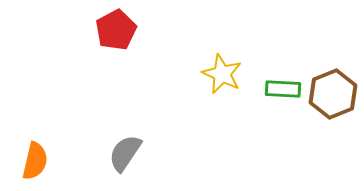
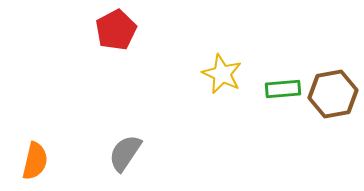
green rectangle: rotated 8 degrees counterclockwise
brown hexagon: rotated 12 degrees clockwise
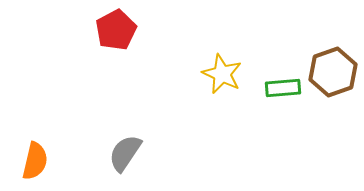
green rectangle: moved 1 px up
brown hexagon: moved 22 px up; rotated 9 degrees counterclockwise
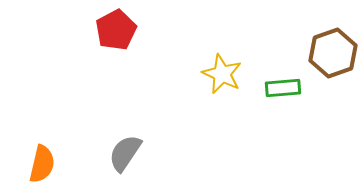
brown hexagon: moved 19 px up
orange semicircle: moved 7 px right, 3 px down
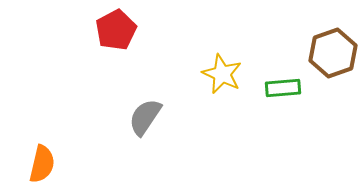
gray semicircle: moved 20 px right, 36 px up
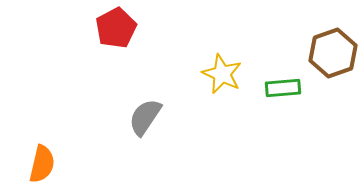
red pentagon: moved 2 px up
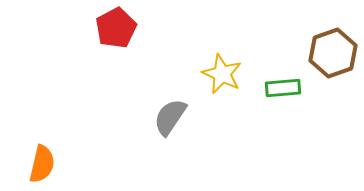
gray semicircle: moved 25 px right
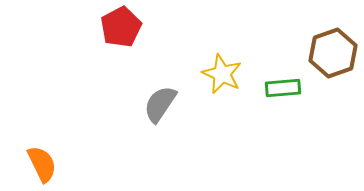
red pentagon: moved 5 px right, 1 px up
gray semicircle: moved 10 px left, 13 px up
orange semicircle: rotated 39 degrees counterclockwise
